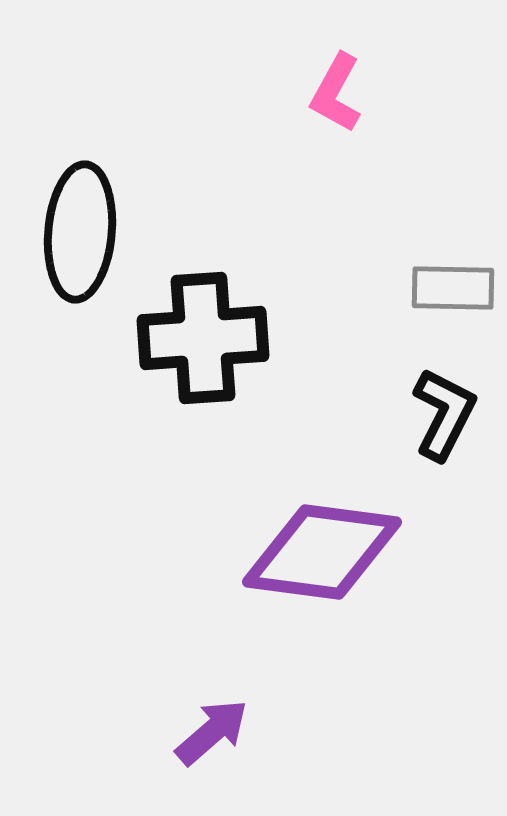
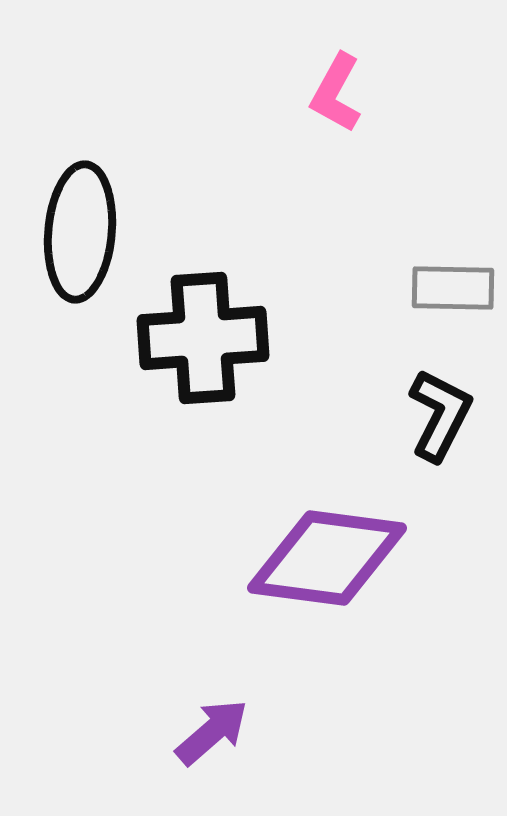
black L-shape: moved 4 px left, 1 px down
purple diamond: moved 5 px right, 6 px down
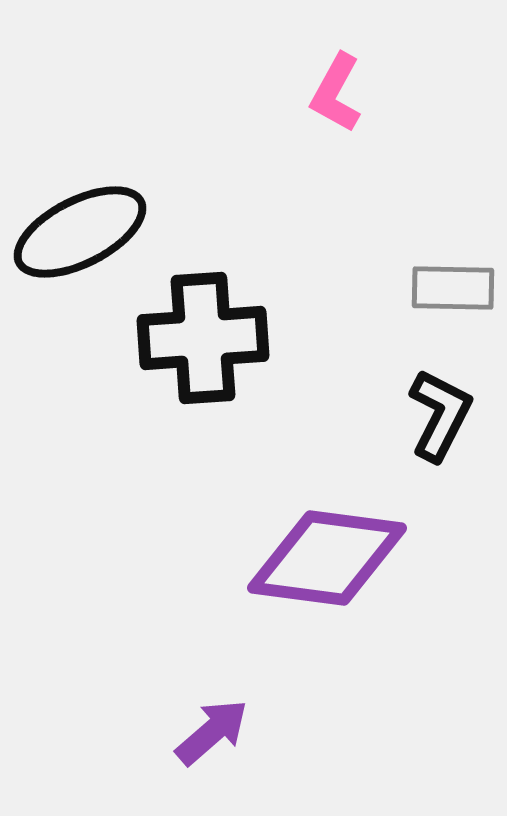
black ellipse: rotated 58 degrees clockwise
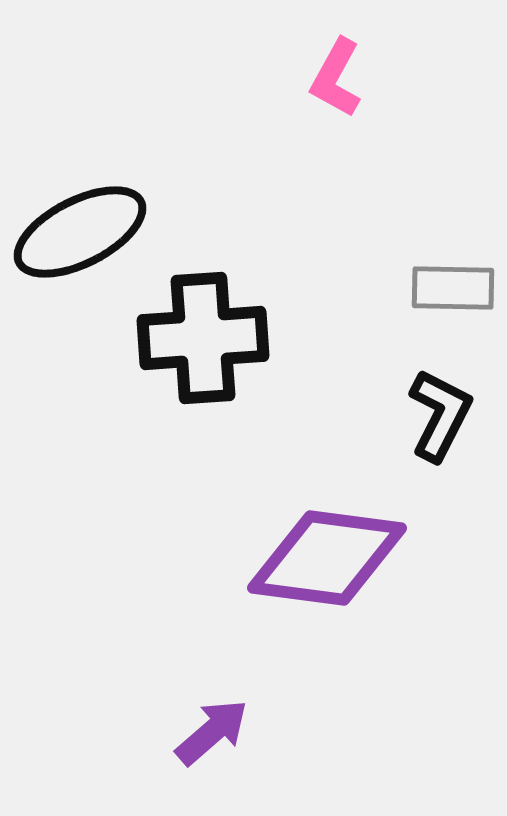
pink L-shape: moved 15 px up
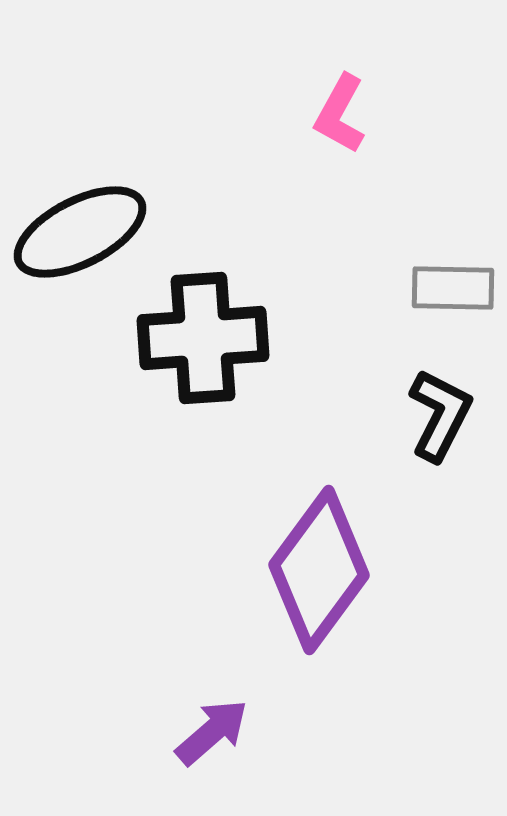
pink L-shape: moved 4 px right, 36 px down
purple diamond: moved 8 px left, 12 px down; rotated 61 degrees counterclockwise
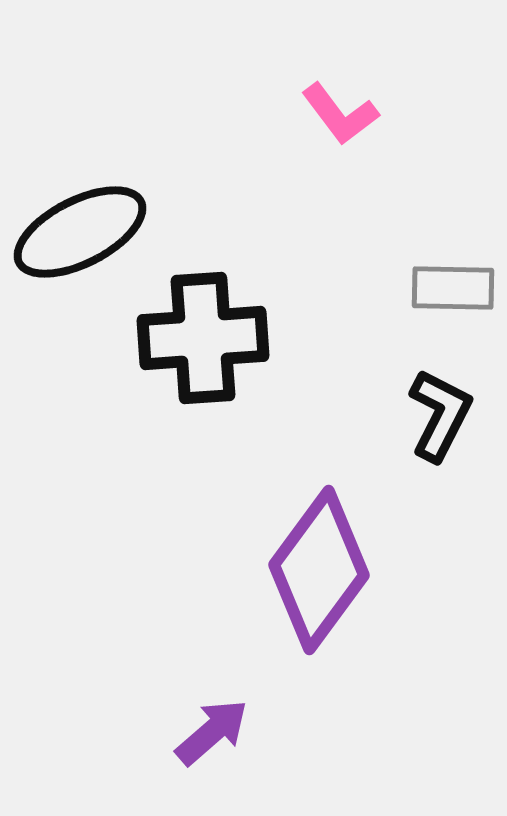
pink L-shape: rotated 66 degrees counterclockwise
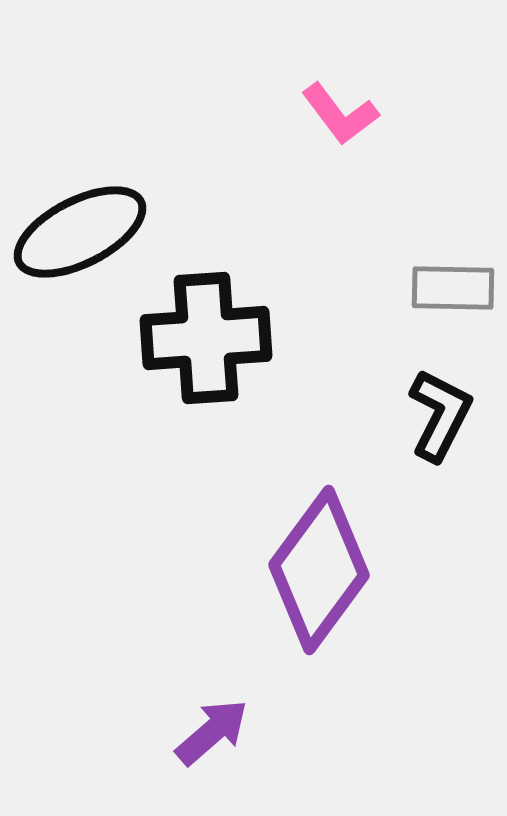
black cross: moved 3 px right
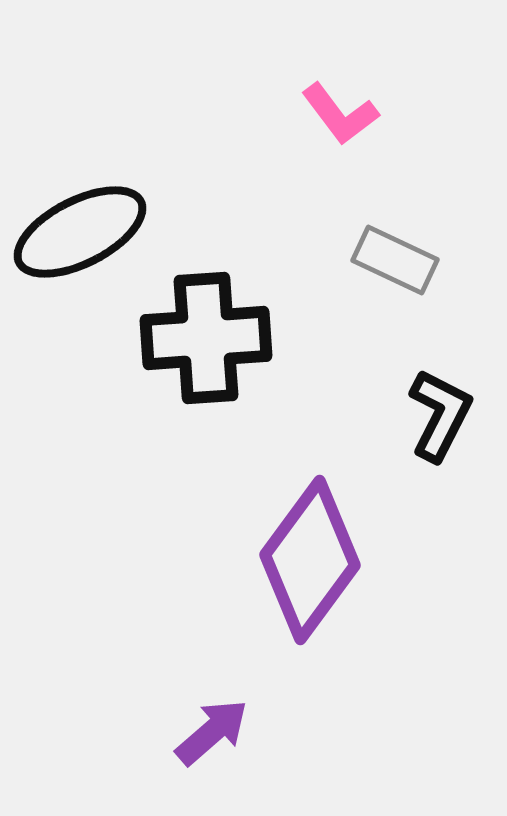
gray rectangle: moved 58 px left, 28 px up; rotated 24 degrees clockwise
purple diamond: moved 9 px left, 10 px up
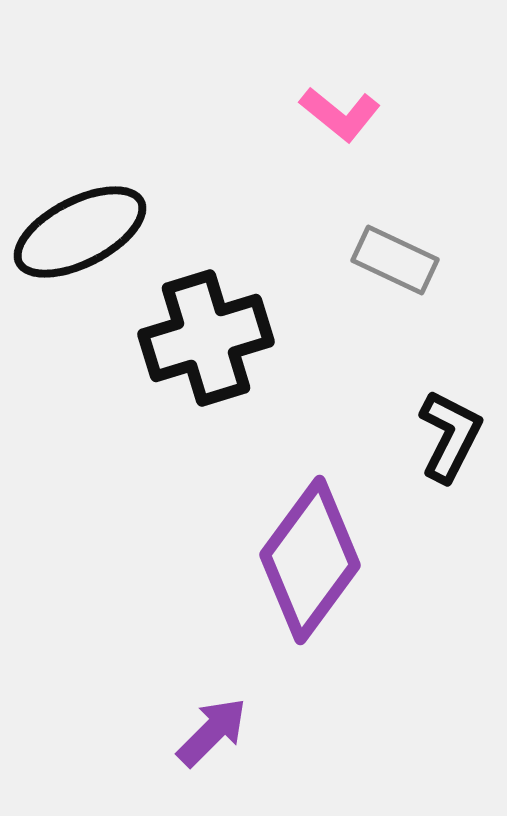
pink L-shape: rotated 14 degrees counterclockwise
black cross: rotated 13 degrees counterclockwise
black L-shape: moved 10 px right, 21 px down
purple arrow: rotated 4 degrees counterclockwise
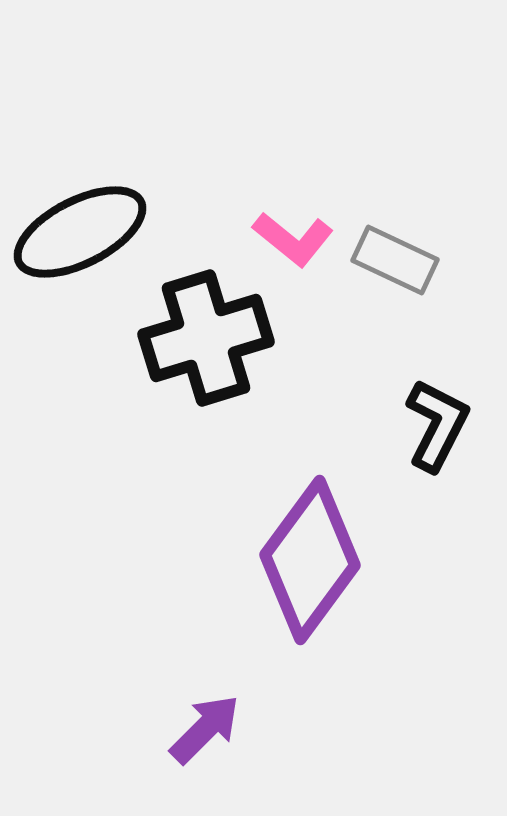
pink L-shape: moved 47 px left, 125 px down
black L-shape: moved 13 px left, 11 px up
purple arrow: moved 7 px left, 3 px up
